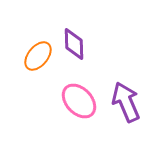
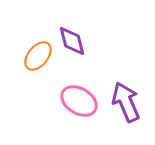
purple diamond: moved 2 px left, 3 px up; rotated 12 degrees counterclockwise
pink ellipse: rotated 15 degrees counterclockwise
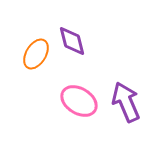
orange ellipse: moved 2 px left, 2 px up; rotated 8 degrees counterclockwise
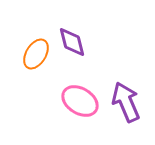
purple diamond: moved 1 px down
pink ellipse: moved 1 px right
